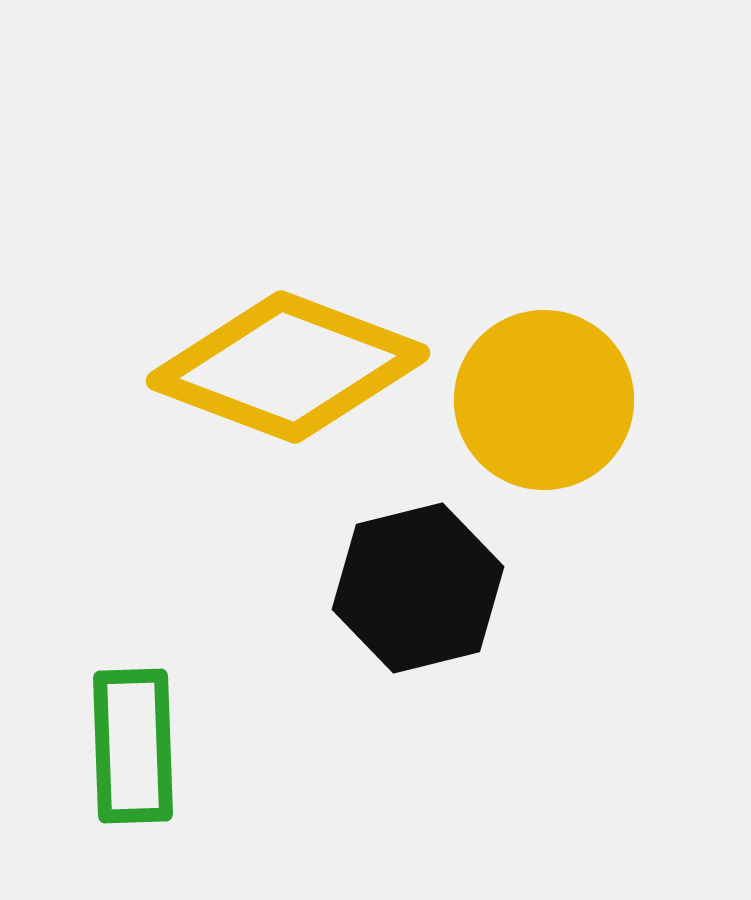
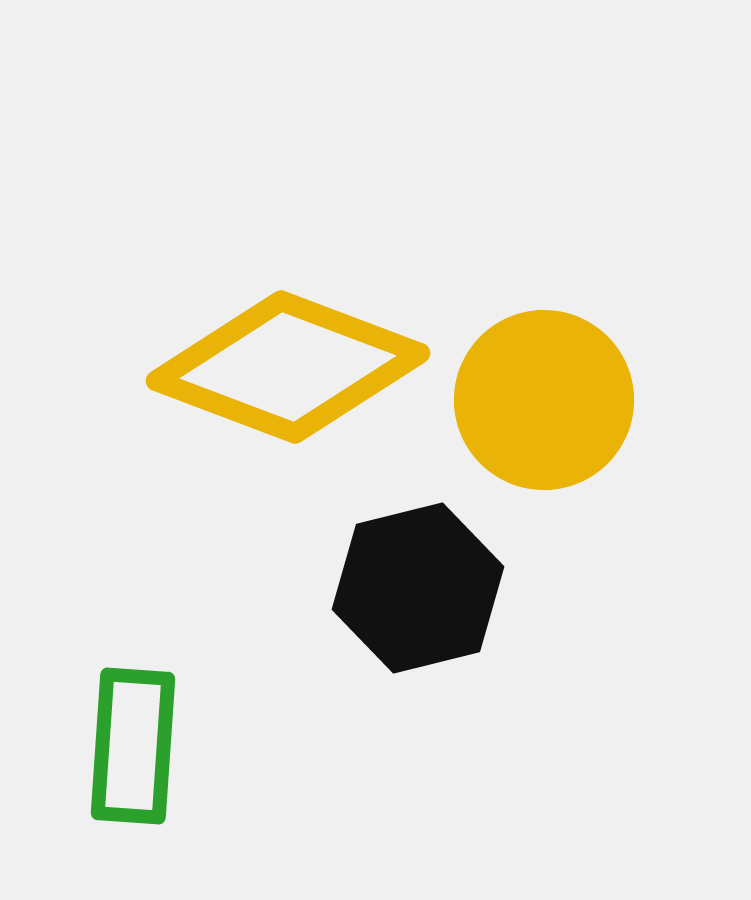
green rectangle: rotated 6 degrees clockwise
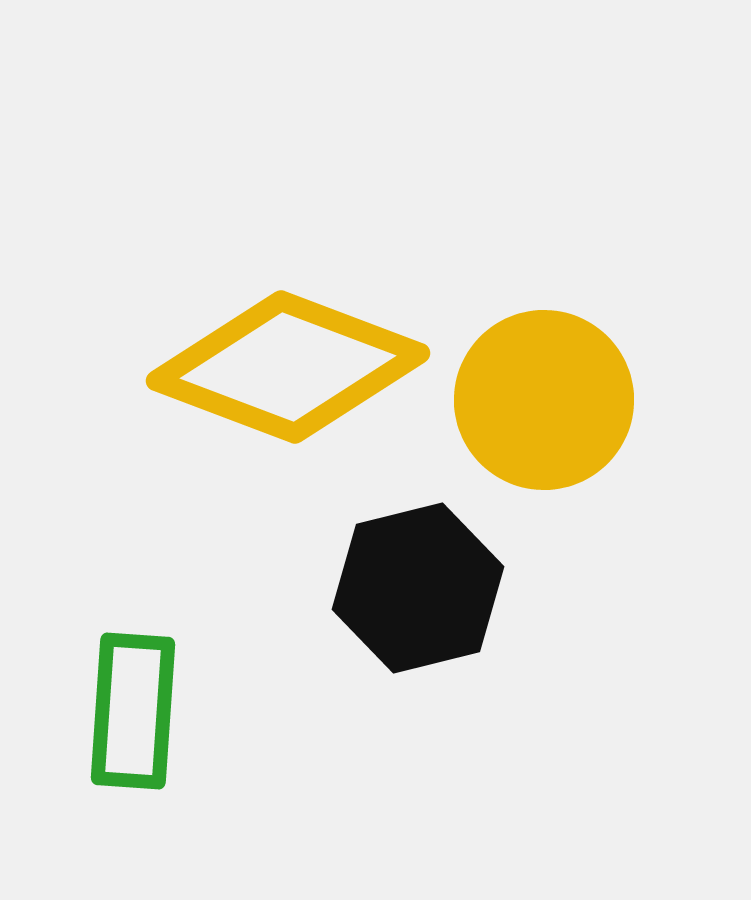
green rectangle: moved 35 px up
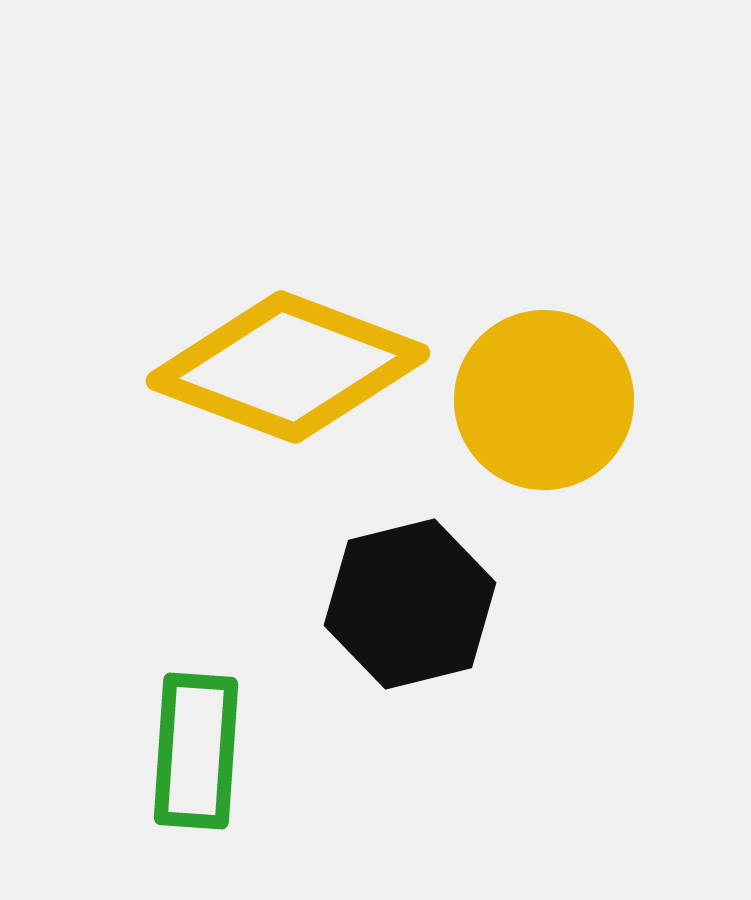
black hexagon: moved 8 px left, 16 px down
green rectangle: moved 63 px right, 40 px down
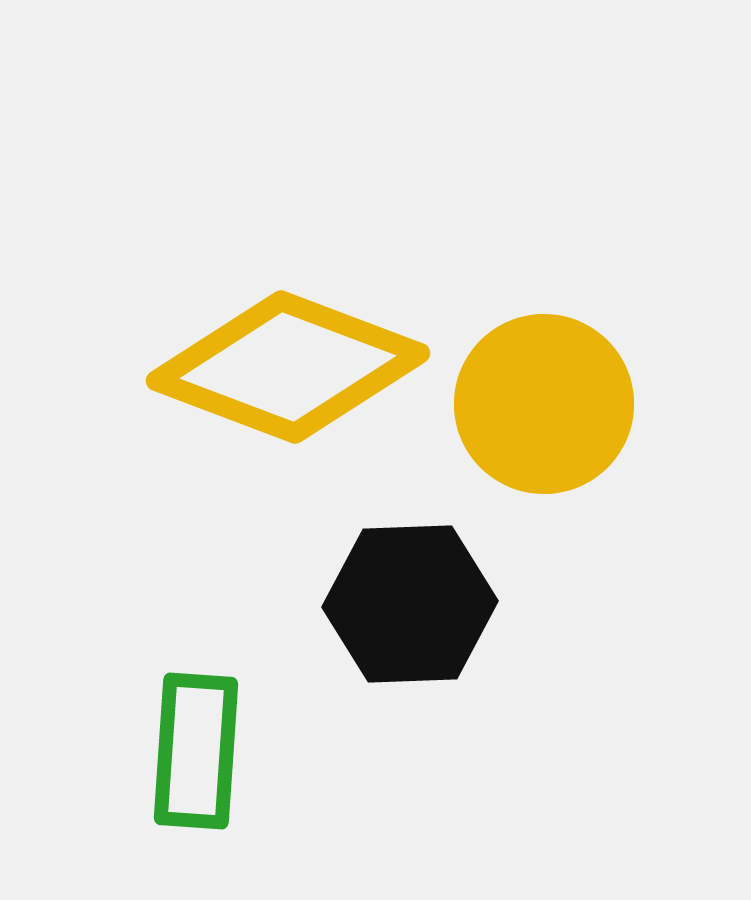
yellow circle: moved 4 px down
black hexagon: rotated 12 degrees clockwise
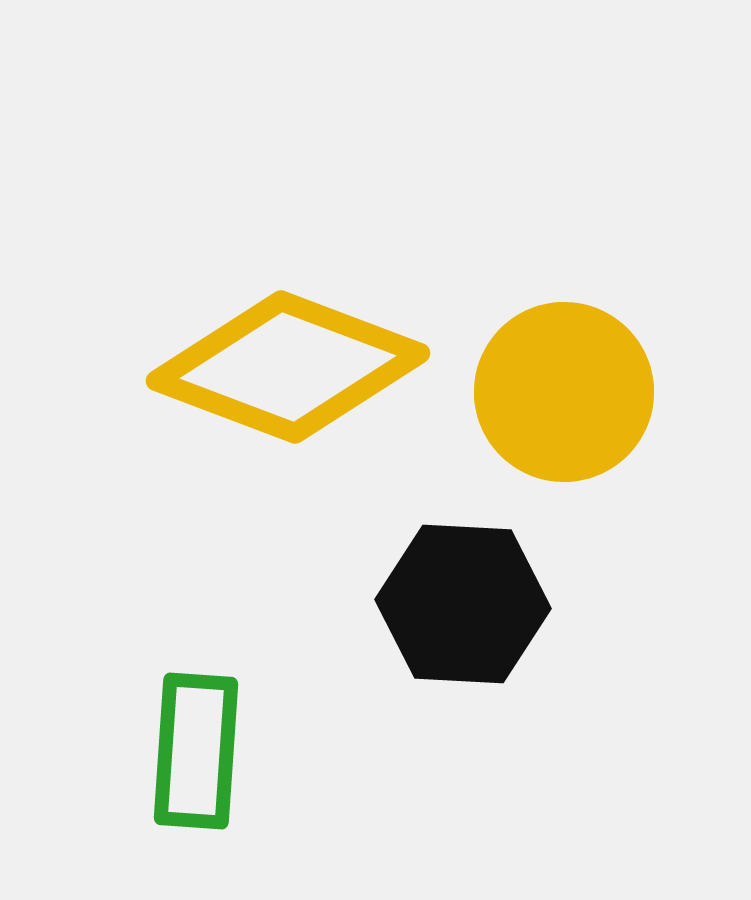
yellow circle: moved 20 px right, 12 px up
black hexagon: moved 53 px right; rotated 5 degrees clockwise
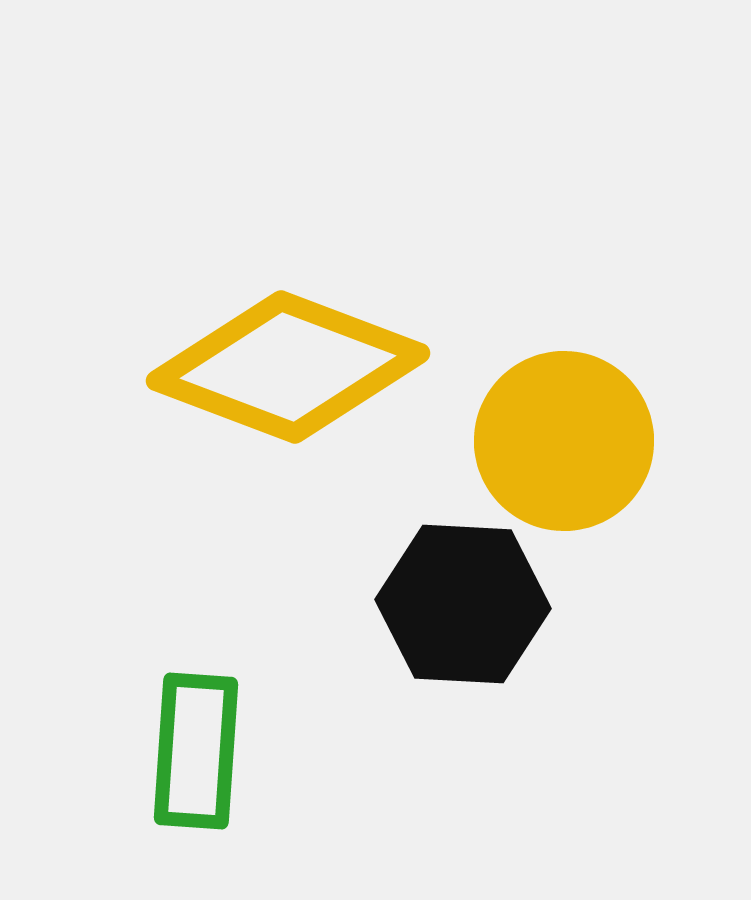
yellow circle: moved 49 px down
